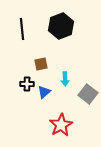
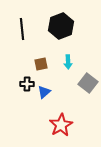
cyan arrow: moved 3 px right, 17 px up
gray square: moved 11 px up
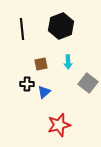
red star: moved 2 px left; rotated 15 degrees clockwise
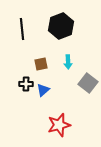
black cross: moved 1 px left
blue triangle: moved 1 px left, 2 px up
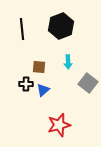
brown square: moved 2 px left, 3 px down; rotated 16 degrees clockwise
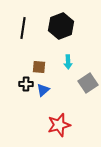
black line: moved 1 px right, 1 px up; rotated 15 degrees clockwise
gray square: rotated 18 degrees clockwise
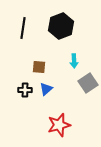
cyan arrow: moved 6 px right, 1 px up
black cross: moved 1 px left, 6 px down
blue triangle: moved 3 px right, 1 px up
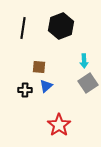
cyan arrow: moved 10 px right
blue triangle: moved 3 px up
red star: rotated 20 degrees counterclockwise
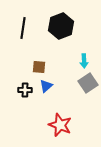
red star: moved 1 px right; rotated 15 degrees counterclockwise
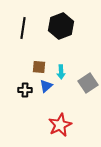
cyan arrow: moved 23 px left, 11 px down
red star: rotated 25 degrees clockwise
